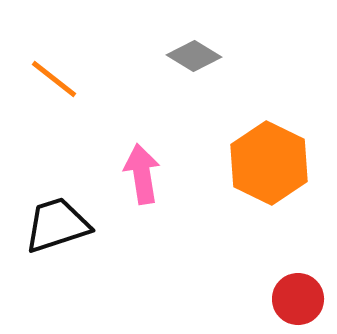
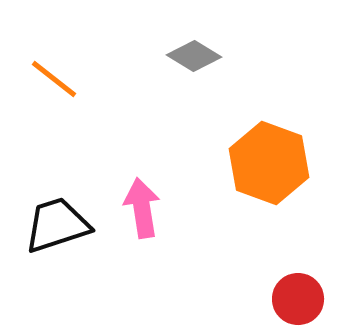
orange hexagon: rotated 6 degrees counterclockwise
pink arrow: moved 34 px down
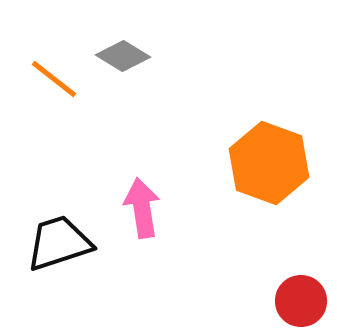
gray diamond: moved 71 px left
black trapezoid: moved 2 px right, 18 px down
red circle: moved 3 px right, 2 px down
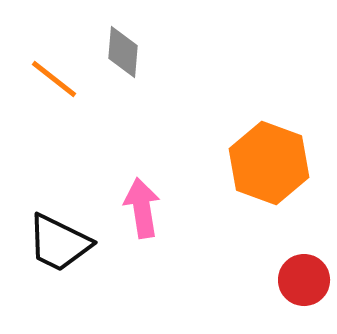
gray diamond: moved 4 px up; rotated 64 degrees clockwise
black trapezoid: rotated 136 degrees counterclockwise
red circle: moved 3 px right, 21 px up
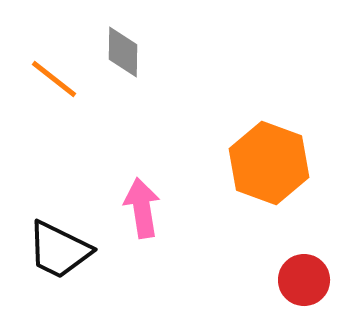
gray diamond: rotated 4 degrees counterclockwise
black trapezoid: moved 7 px down
